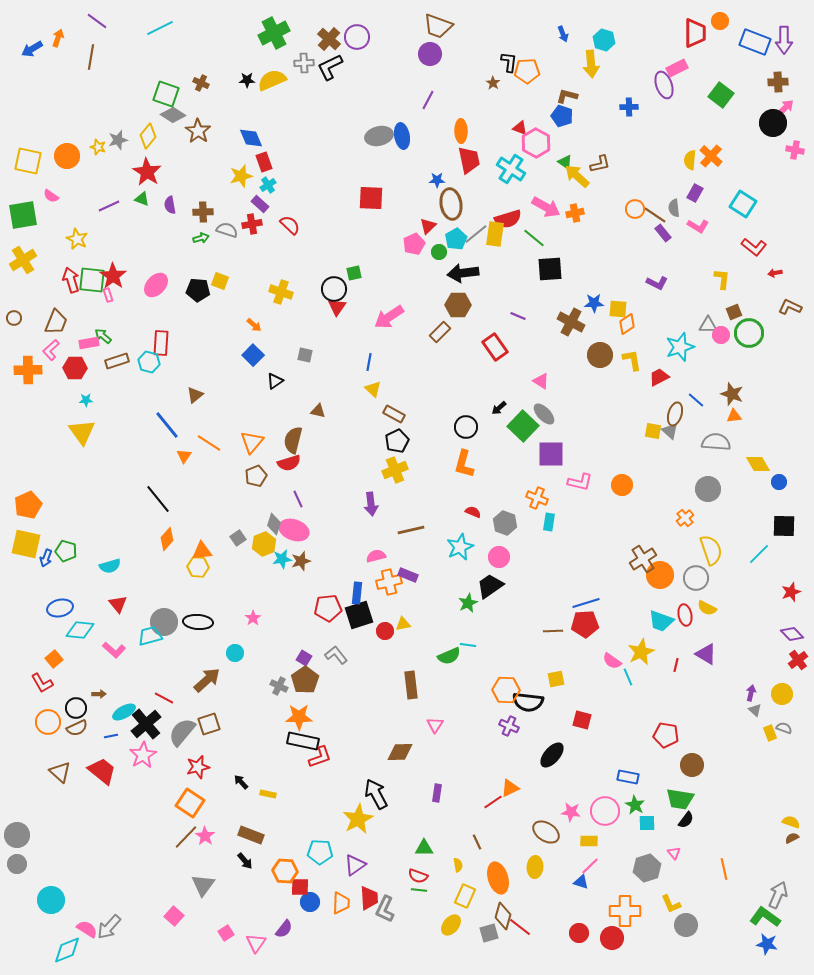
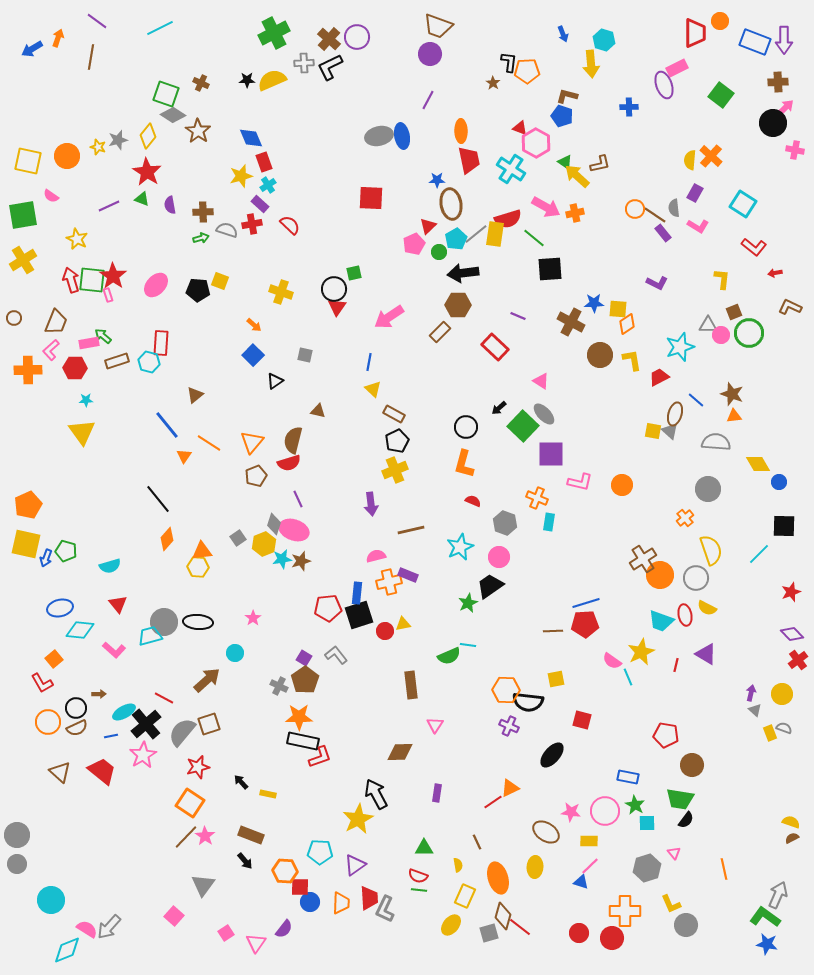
red rectangle at (495, 347): rotated 12 degrees counterclockwise
red semicircle at (473, 512): moved 11 px up
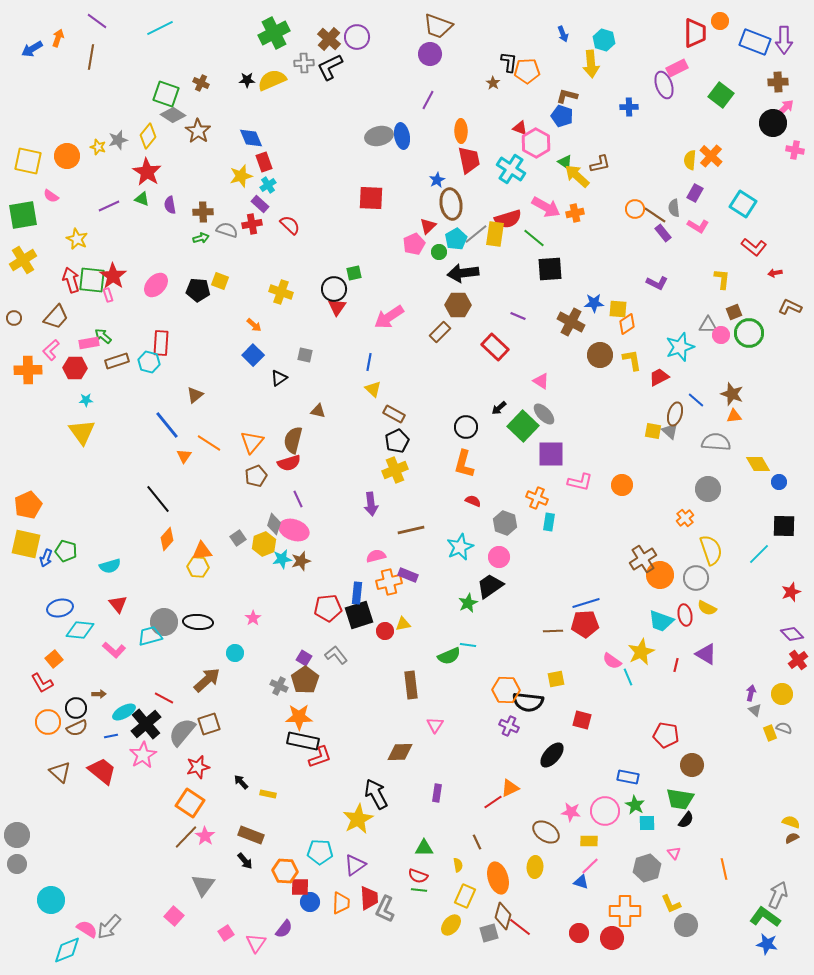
blue star at (437, 180): rotated 28 degrees counterclockwise
brown trapezoid at (56, 322): moved 5 px up; rotated 20 degrees clockwise
black triangle at (275, 381): moved 4 px right, 3 px up
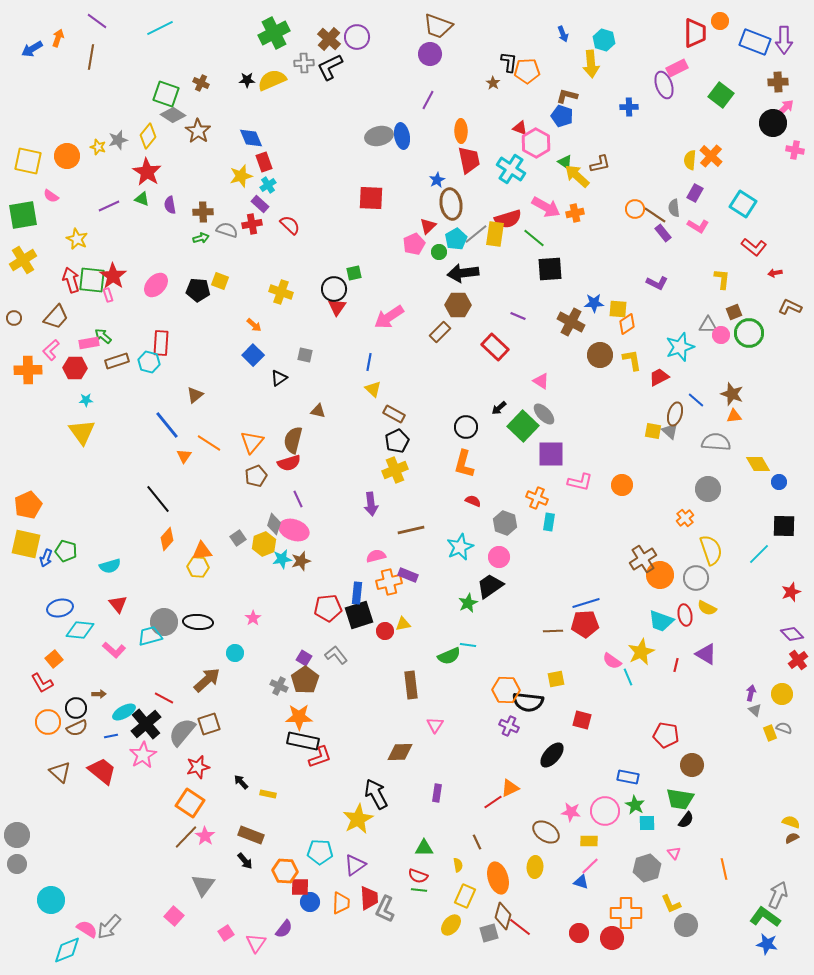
orange cross at (625, 911): moved 1 px right, 2 px down
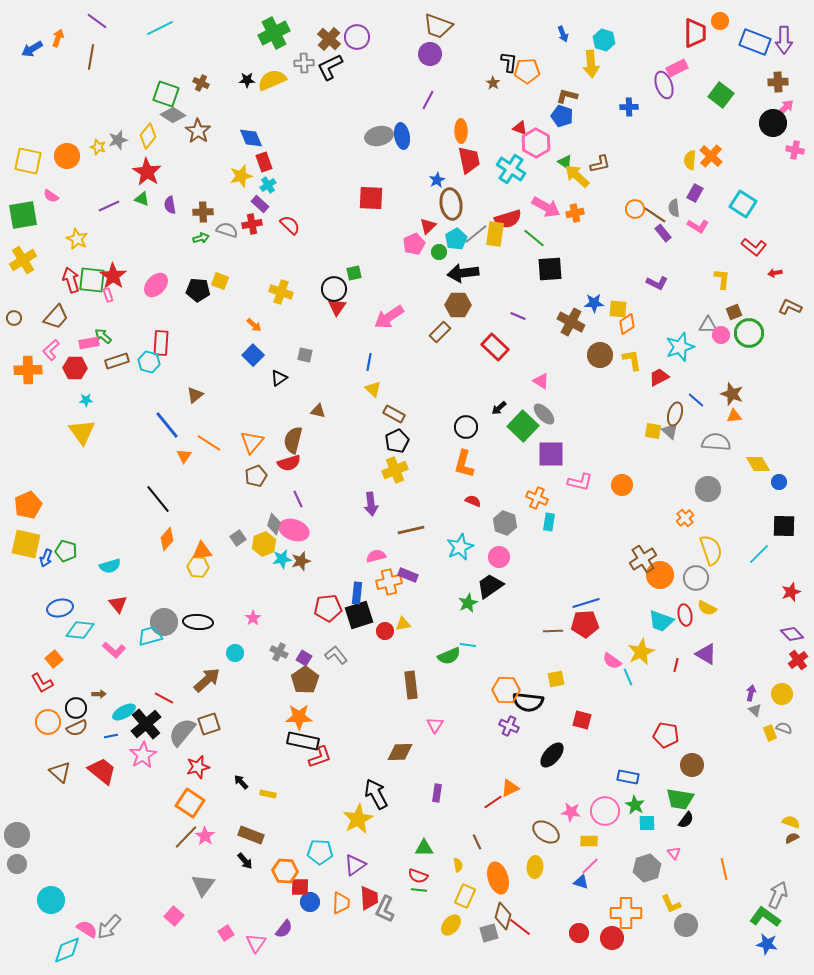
gray cross at (279, 686): moved 34 px up
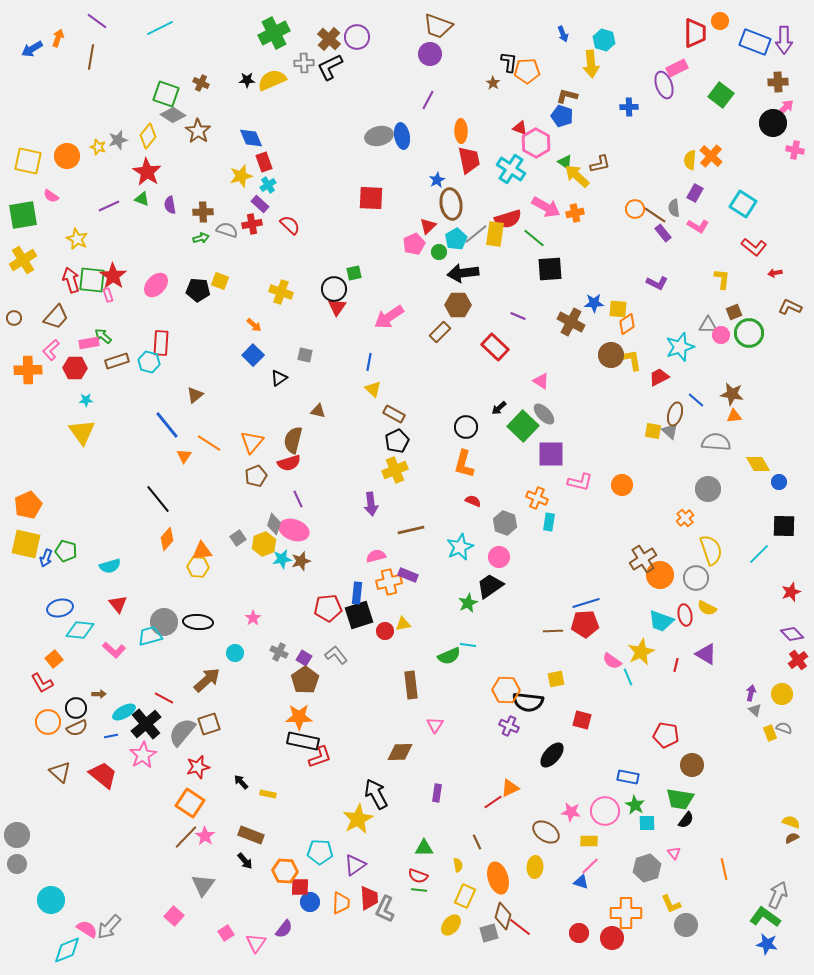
brown circle at (600, 355): moved 11 px right
brown star at (732, 394): rotated 10 degrees counterclockwise
red trapezoid at (102, 771): moved 1 px right, 4 px down
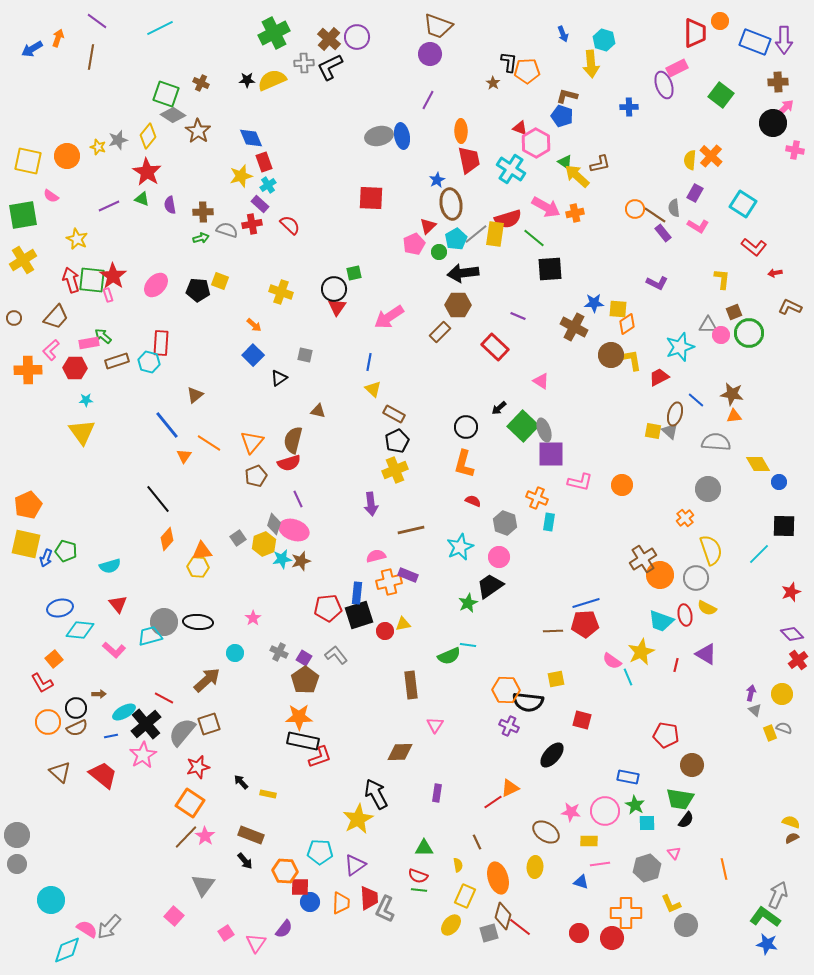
brown cross at (571, 322): moved 3 px right, 5 px down
gray ellipse at (544, 414): moved 16 px down; rotated 25 degrees clockwise
pink line at (590, 866): moved 10 px right, 2 px up; rotated 36 degrees clockwise
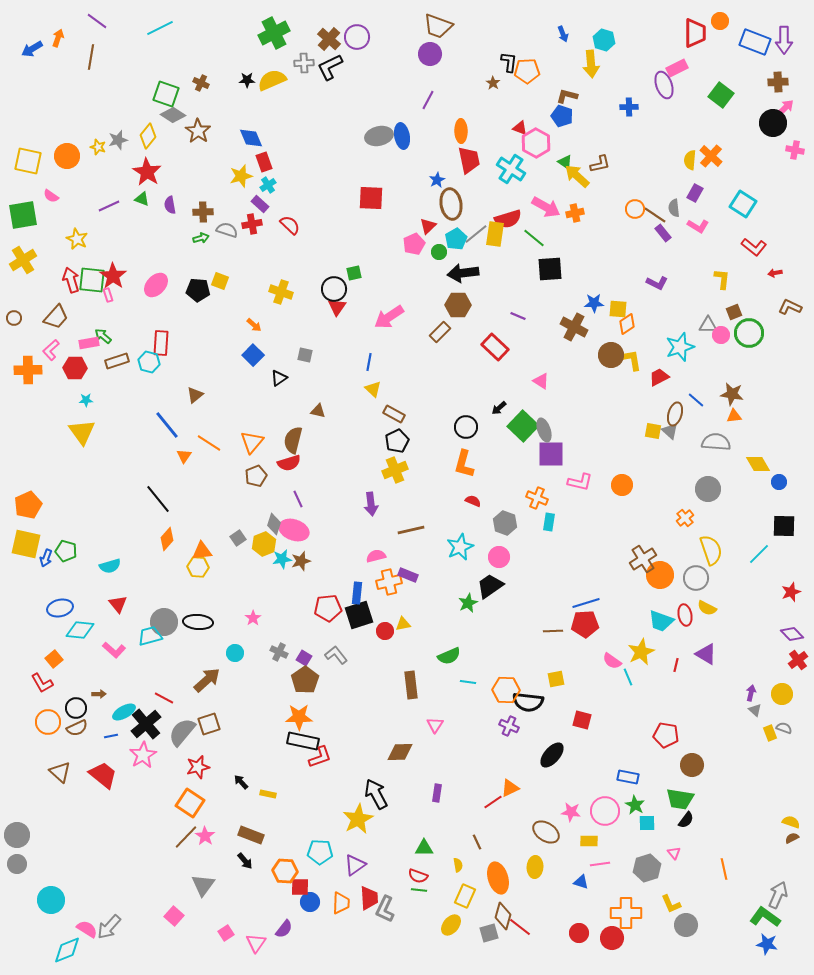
cyan line at (468, 645): moved 37 px down
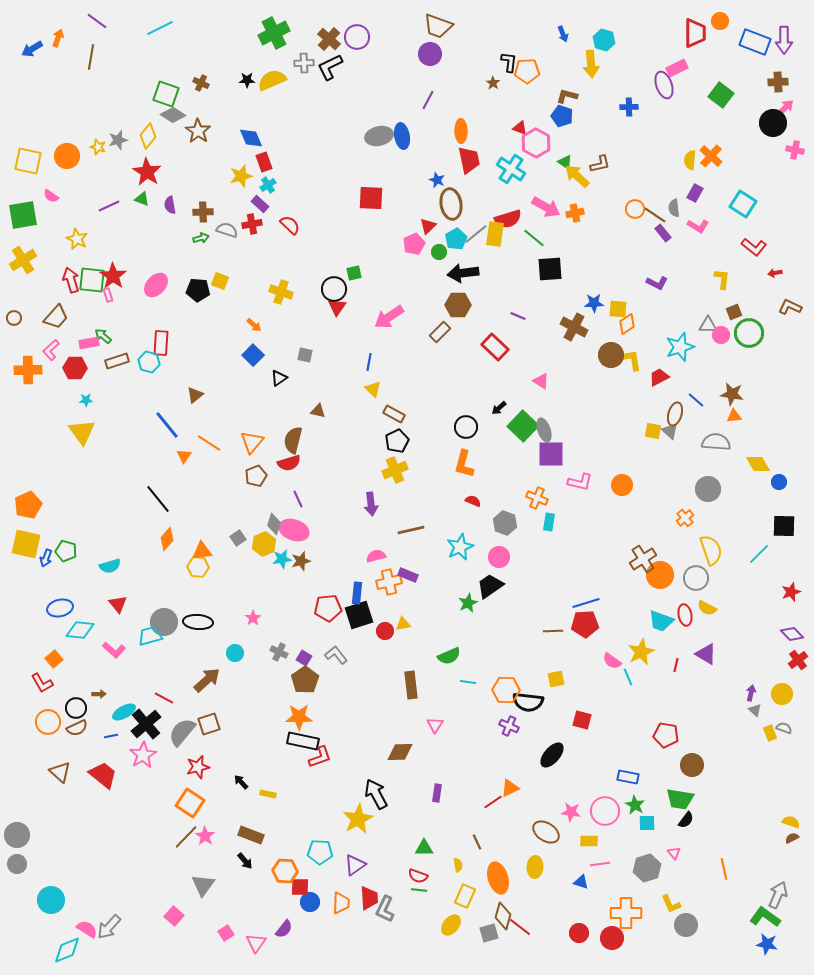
blue star at (437, 180): rotated 21 degrees counterclockwise
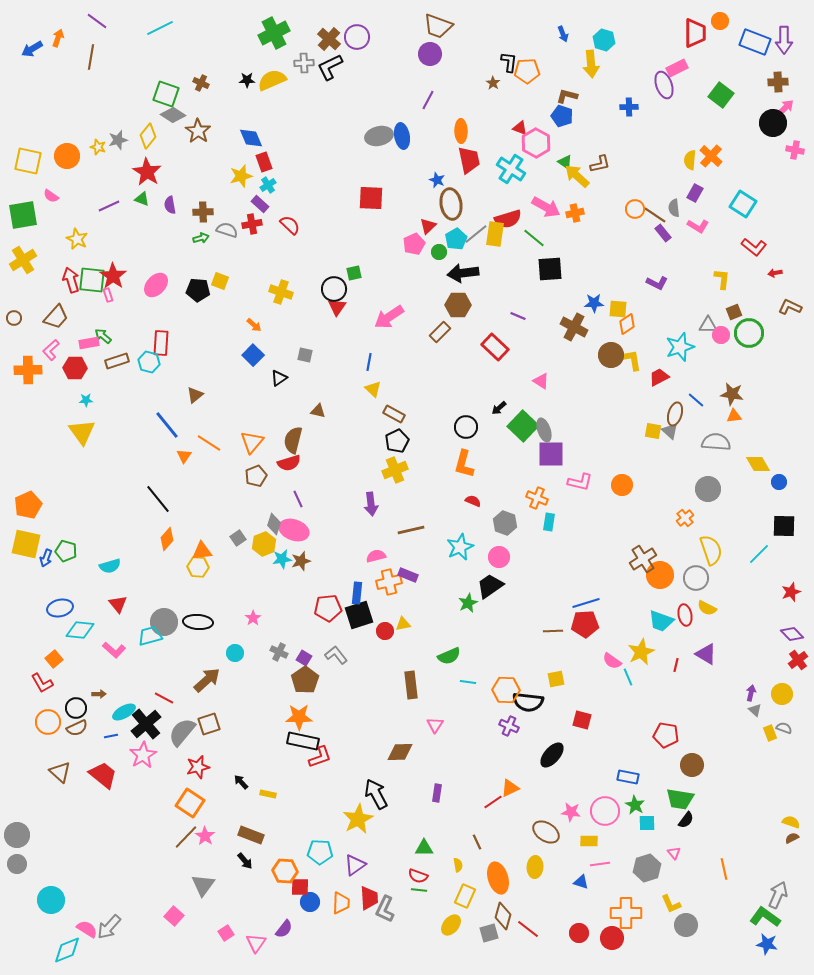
red line at (520, 927): moved 8 px right, 2 px down
